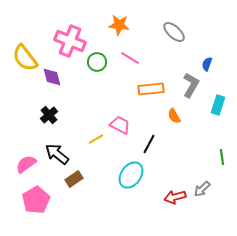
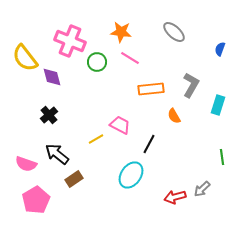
orange star: moved 2 px right, 7 px down
blue semicircle: moved 13 px right, 15 px up
pink semicircle: rotated 125 degrees counterclockwise
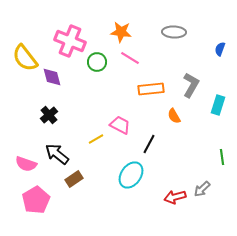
gray ellipse: rotated 40 degrees counterclockwise
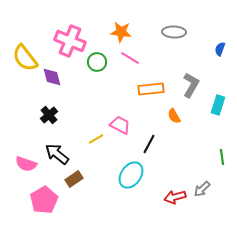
pink pentagon: moved 8 px right
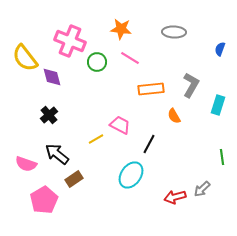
orange star: moved 3 px up
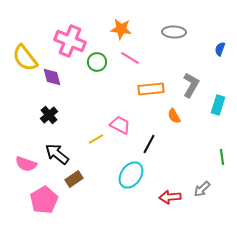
red arrow: moved 5 px left; rotated 10 degrees clockwise
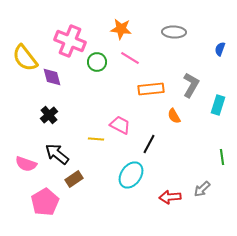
yellow line: rotated 35 degrees clockwise
pink pentagon: moved 1 px right, 2 px down
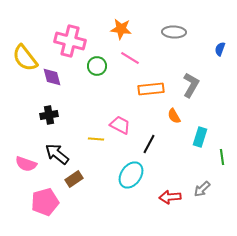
pink cross: rotated 8 degrees counterclockwise
green circle: moved 4 px down
cyan rectangle: moved 18 px left, 32 px down
black cross: rotated 30 degrees clockwise
pink pentagon: rotated 16 degrees clockwise
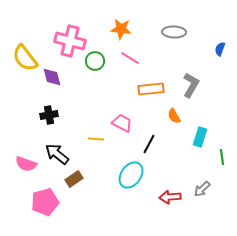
green circle: moved 2 px left, 5 px up
pink trapezoid: moved 2 px right, 2 px up
